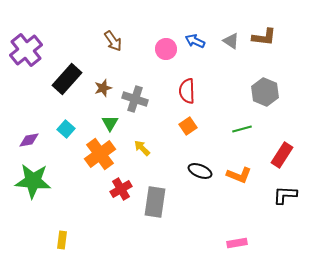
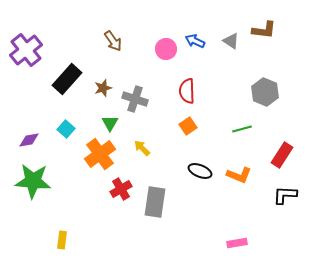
brown L-shape: moved 7 px up
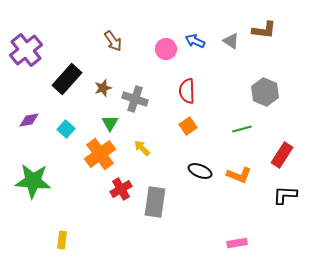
purple diamond: moved 20 px up
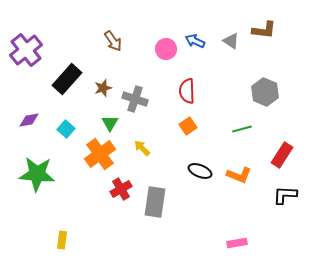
green star: moved 4 px right, 7 px up
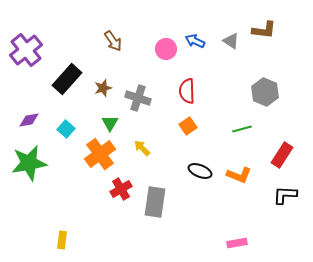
gray cross: moved 3 px right, 1 px up
green star: moved 8 px left, 11 px up; rotated 15 degrees counterclockwise
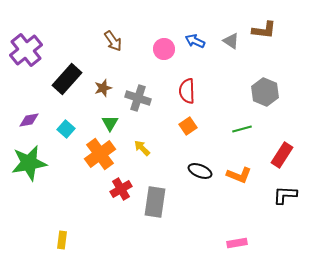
pink circle: moved 2 px left
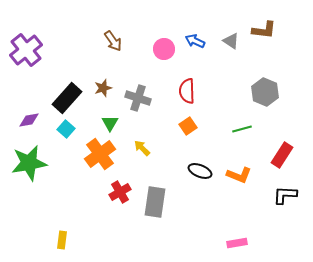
black rectangle: moved 19 px down
red cross: moved 1 px left, 3 px down
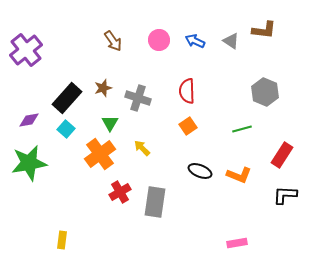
pink circle: moved 5 px left, 9 px up
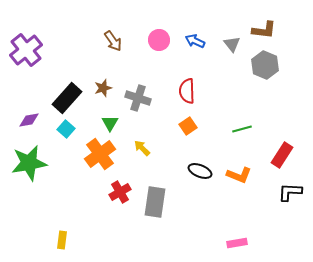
gray triangle: moved 1 px right, 3 px down; rotated 18 degrees clockwise
gray hexagon: moved 27 px up
black L-shape: moved 5 px right, 3 px up
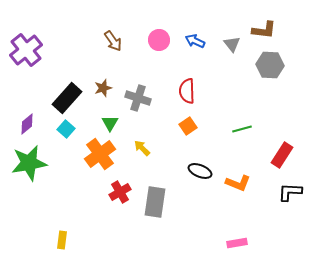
gray hexagon: moved 5 px right; rotated 20 degrees counterclockwise
purple diamond: moved 2 px left, 4 px down; rotated 30 degrees counterclockwise
orange L-shape: moved 1 px left, 8 px down
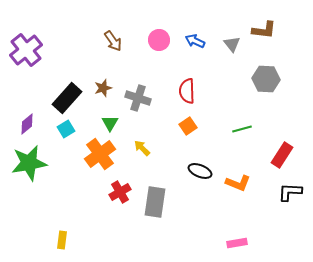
gray hexagon: moved 4 px left, 14 px down
cyan square: rotated 18 degrees clockwise
